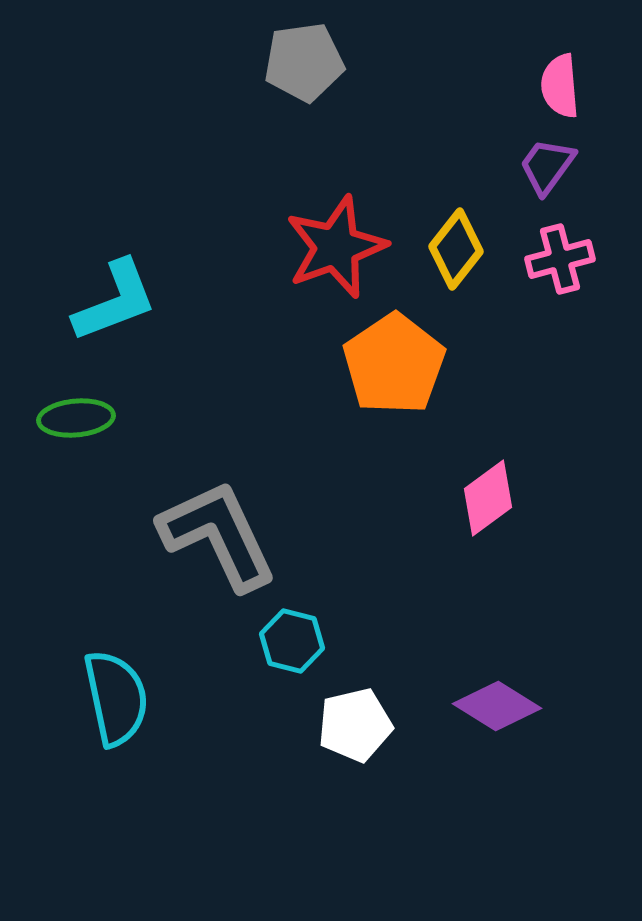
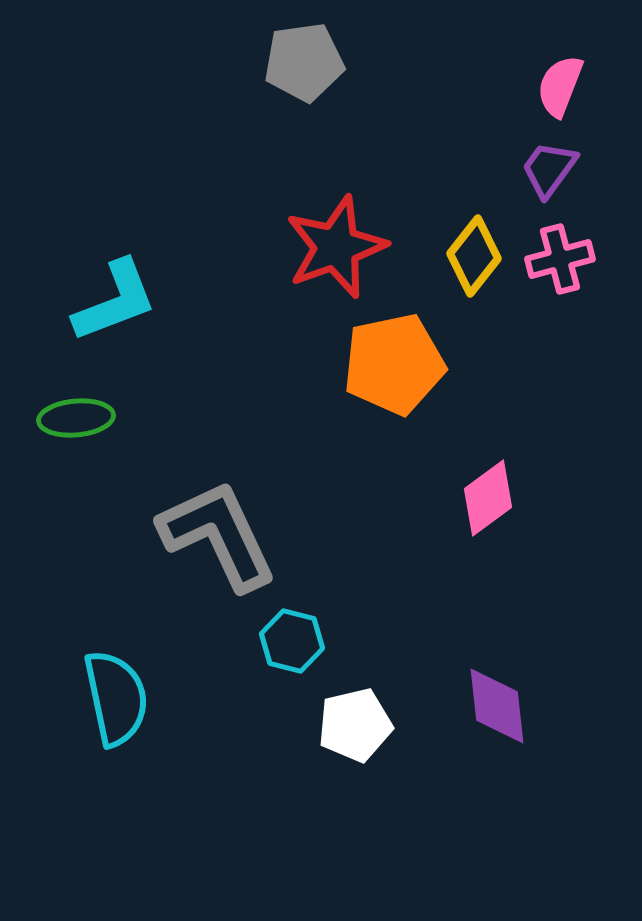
pink semicircle: rotated 26 degrees clockwise
purple trapezoid: moved 2 px right, 3 px down
yellow diamond: moved 18 px right, 7 px down
orange pentagon: rotated 22 degrees clockwise
purple diamond: rotated 52 degrees clockwise
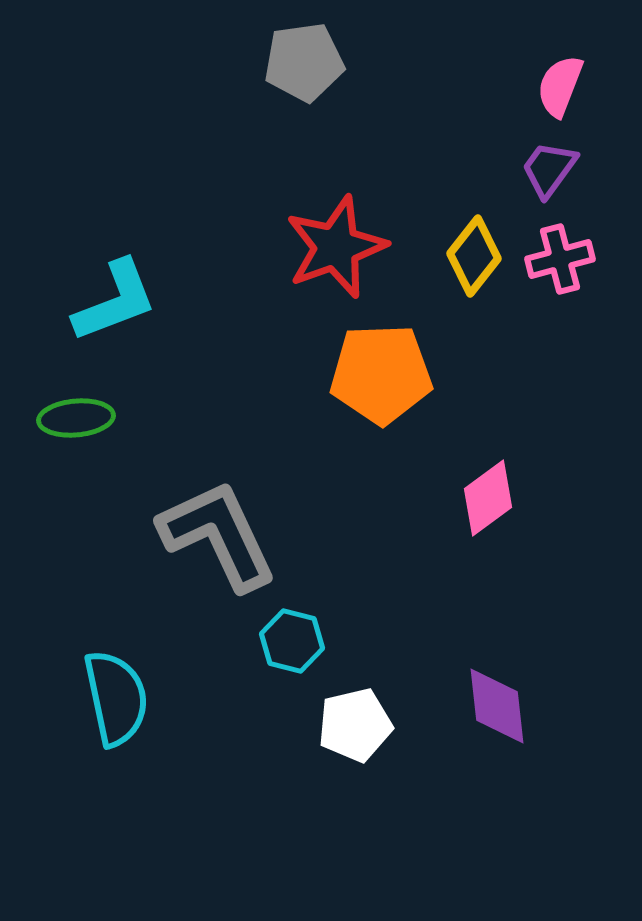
orange pentagon: moved 13 px left, 10 px down; rotated 10 degrees clockwise
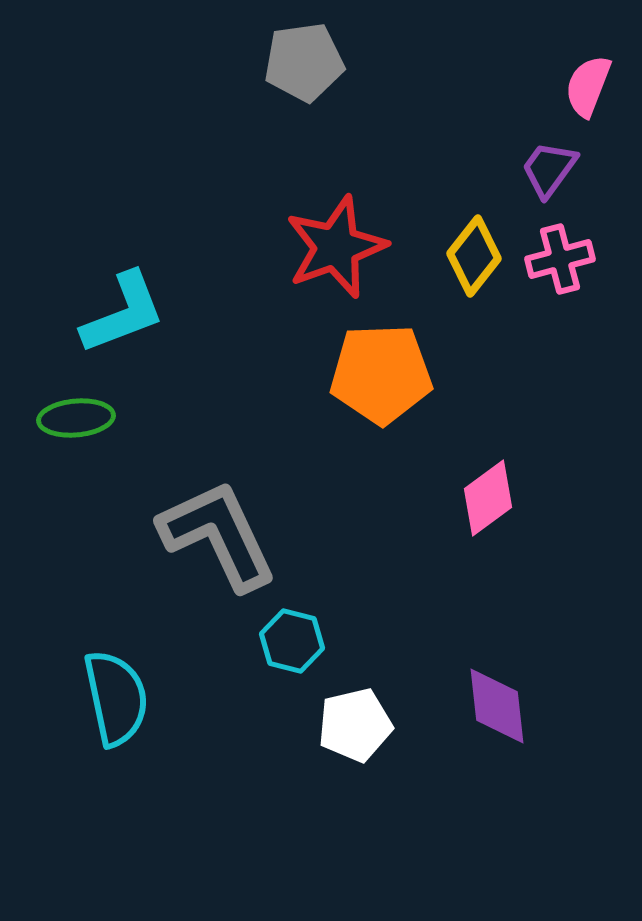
pink semicircle: moved 28 px right
cyan L-shape: moved 8 px right, 12 px down
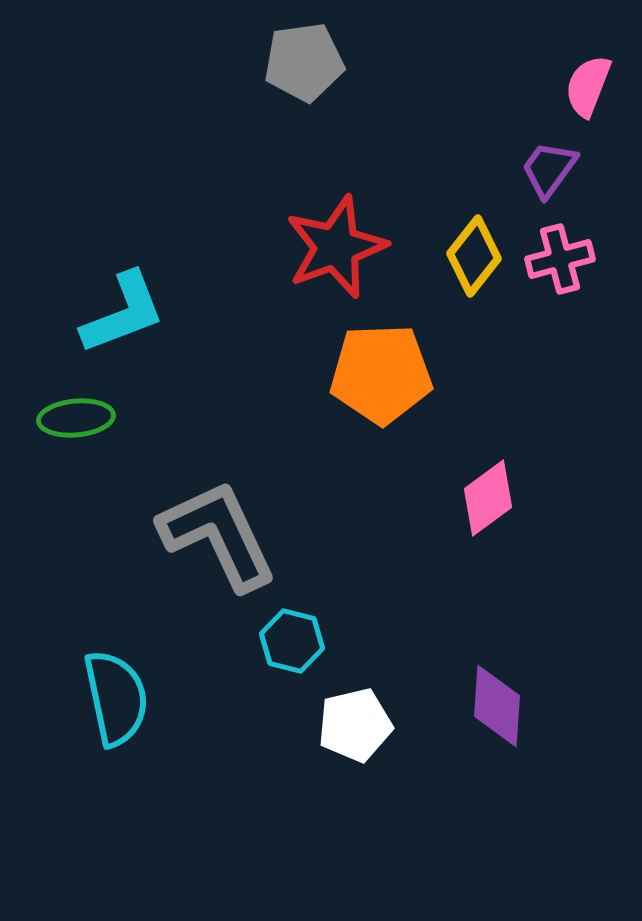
purple diamond: rotated 10 degrees clockwise
